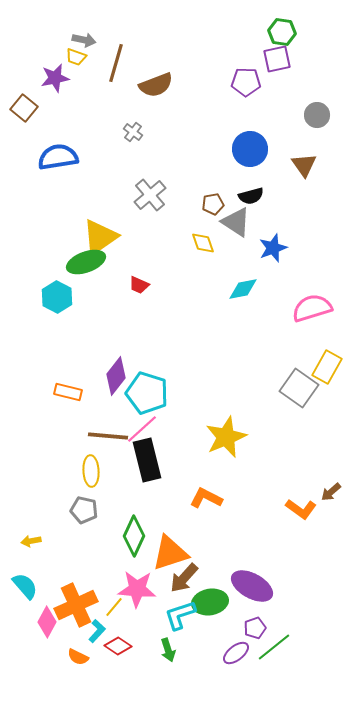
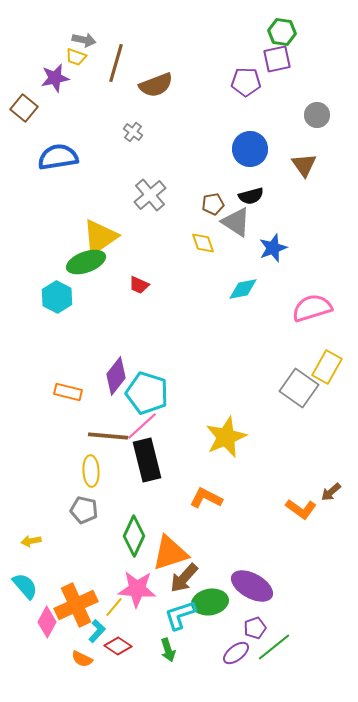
pink line at (142, 429): moved 3 px up
orange semicircle at (78, 657): moved 4 px right, 2 px down
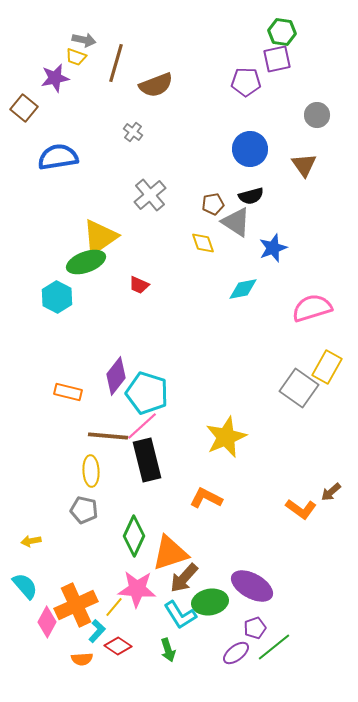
cyan L-shape at (180, 615): rotated 104 degrees counterclockwise
orange semicircle at (82, 659): rotated 30 degrees counterclockwise
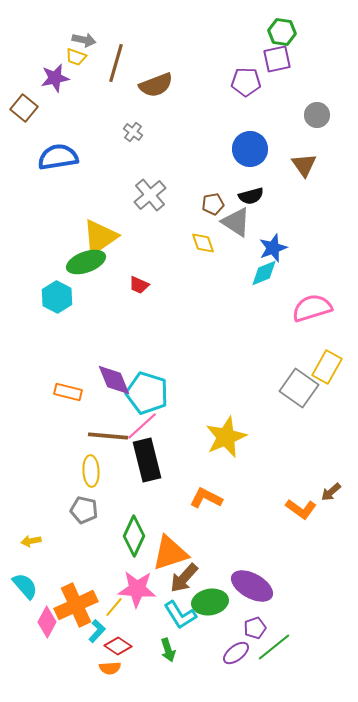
cyan diamond at (243, 289): moved 21 px right, 16 px up; rotated 12 degrees counterclockwise
purple diamond at (116, 376): moved 2 px left, 4 px down; rotated 60 degrees counterclockwise
orange semicircle at (82, 659): moved 28 px right, 9 px down
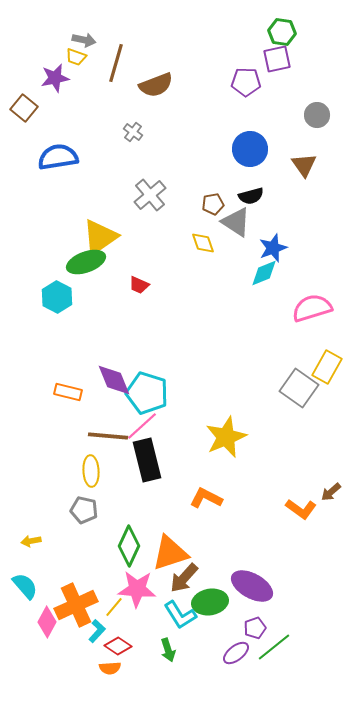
green diamond at (134, 536): moved 5 px left, 10 px down
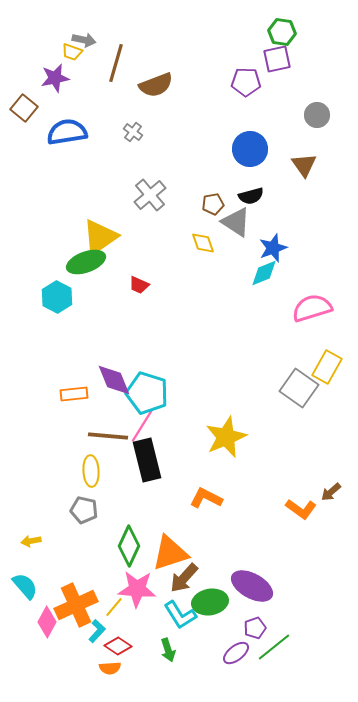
yellow trapezoid at (76, 57): moved 4 px left, 5 px up
blue semicircle at (58, 157): moved 9 px right, 25 px up
orange rectangle at (68, 392): moved 6 px right, 2 px down; rotated 20 degrees counterclockwise
pink line at (142, 426): rotated 16 degrees counterclockwise
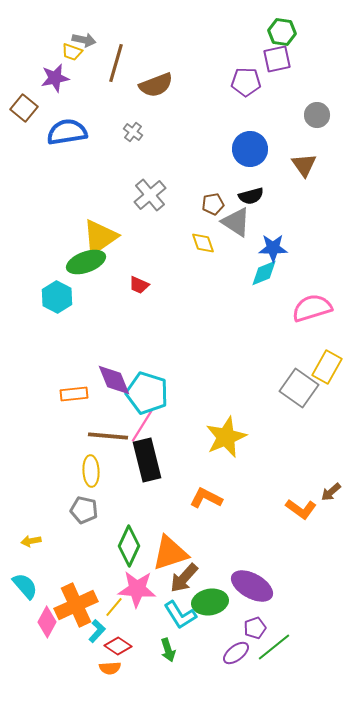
blue star at (273, 248): rotated 20 degrees clockwise
